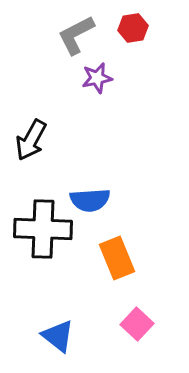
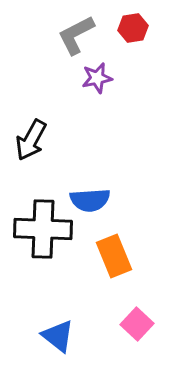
orange rectangle: moved 3 px left, 2 px up
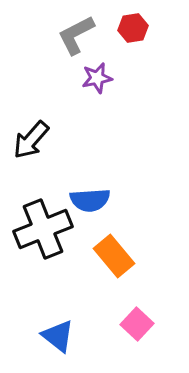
black arrow: rotated 12 degrees clockwise
black cross: rotated 24 degrees counterclockwise
orange rectangle: rotated 18 degrees counterclockwise
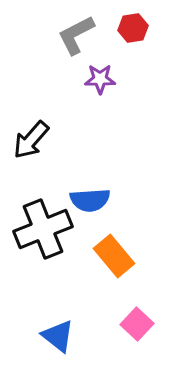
purple star: moved 3 px right, 1 px down; rotated 12 degrees clockwise
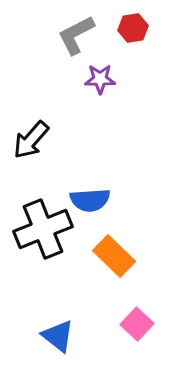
orange rectangle: rotated 6 degrees counterclockwise
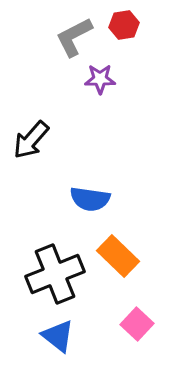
red hexagon: moved 9 px left, 3 px up
gray L-shape: moved 2 px left, 2 px down
blue semicircle: moved 1 px up; rotated 12 degrees clockwise
black cross: moved 12 px right, 45 px down
orange rectangle: moved 4 px right
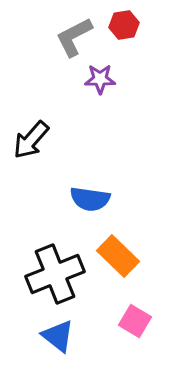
pink square: moved 2 px left, 3 px up; rotated 12 degrees counterclockwise
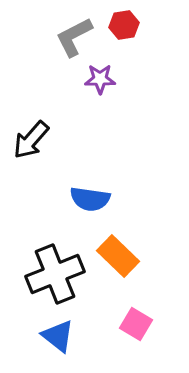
pink square: moved 1 px right, 3 px down
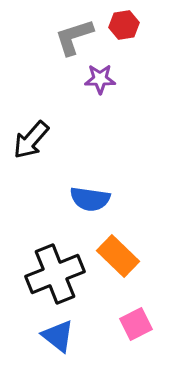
gray L-shape: rotated 9 degrees clockwise
pink square: rotated 32 degrees clockwise
